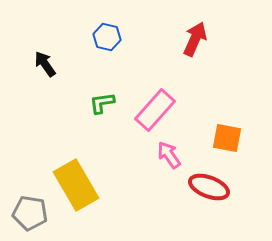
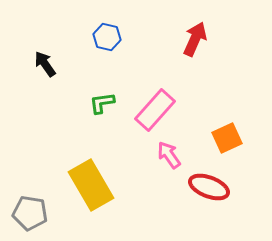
orange square: rotated 36 degrees counterclockwise
yellow rectangle: moved 15 px right
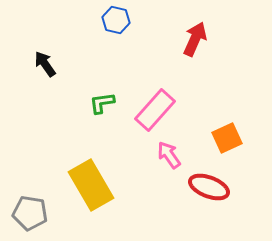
blue hexagon: moved 9 px right, 17 px up
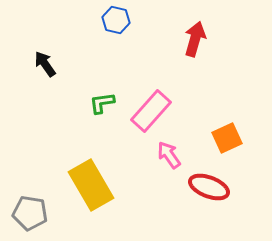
red arrow: rotated 8 degrees counterclockwise
pink rectangle: moved 4 px left, 1 px down
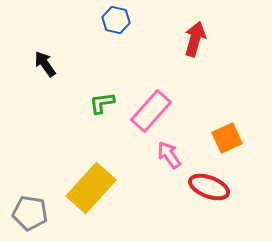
yellow rectangle: moved 3 px down; rotated 72 degrees clockwise
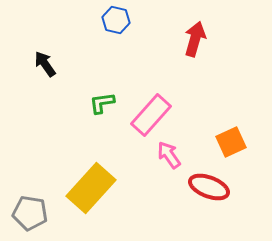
pink rectangle: moved 4 px down
orange square: moved 4 px right, 4 px down
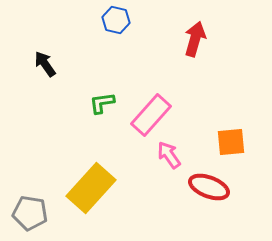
orange square: rotated 20 degrees clockwise
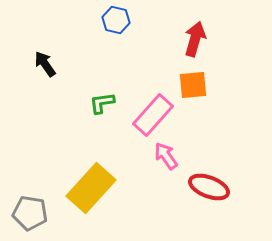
pink rectangle: moved 2 px right
orange square: moved 38 px left, 57 px up
pink arrow: moved 3 px left, 1 px down
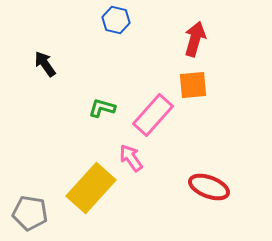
green L-shape: moved 5 px down; rotated 24 degrees clockwise
pink arrow: moved 35 px left, 2 px down
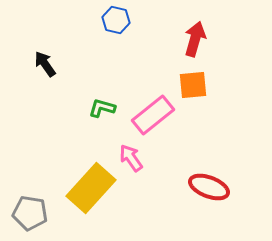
pink rectangle: rotated 9 degrees clockwise
